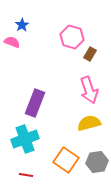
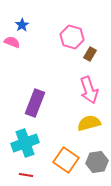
cyan cross: moved 4 px down
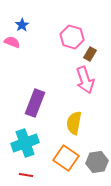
pink arrow: moved 4 px left, 10 px up
yellow semicircle: moved 15 px left; rotated 65 degrees counterclockwise
orange square: moved 2 px up
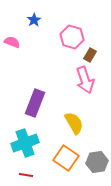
blue star: moved 12 px right, 5 px up
brown rectangle: moved 1 px down
yellow semicircle: rotated 140 degrees clockwise
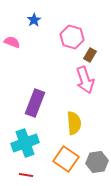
yellow semicircle: rotated 25 degrees clockwise
orange square: moved 1 px down
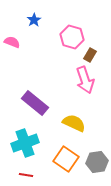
purple rectangle: rotated 72 degrees counterclockwise
yellow semicircle: rotated 60 degrees counterclockwise
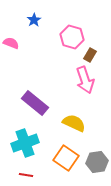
pink semicircle: moved 1 px left, 1 px down
orange square: moved 1 px up
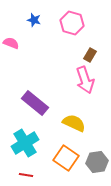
blue star: rotated 24 degrees counterclockwise
pink hexagon: moved 14 px up
cyan cross: rotated 12 degrees counterclockwise
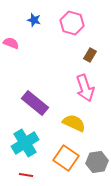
pink arrow: moved 8 px down
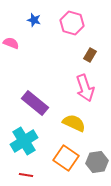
cyan cross: moved 1 px left, 2 px up
